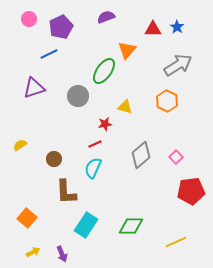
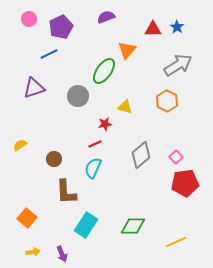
red pentagon: moved 6 px left, 8 px up
green diamond: moved 2 px right
yellow arrow: rotated 16 degrees clockwise
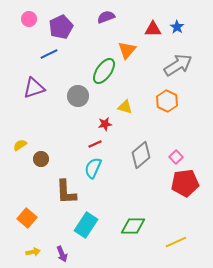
brown circle: moved 13 px left
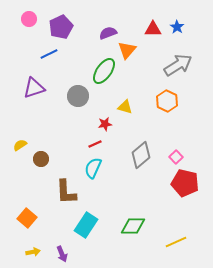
purple semicircle: moved 2 px right, 16 px down
red pentagon: rotated 20 degrees clockwise
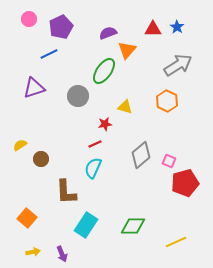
pink square: moved 7 px left, 4 px down; rotated 24 degrees counterclockwise
red pentagon: rotated 28 degrees counterclockwise
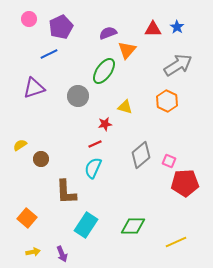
red pentagon: rotated 12 degrees clockwise
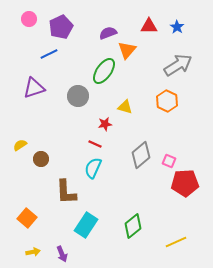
red triangle: moved 4 px left, 3 px up
red line: rotated 48 degrees clockwise
green diamond: rotated 40 degrees counterclockwise
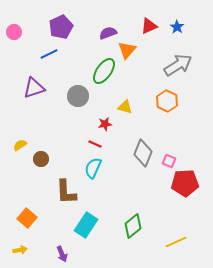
pink circle: moved 15 px left, 13 px down
red triangle: rotated 24 degrees counterclockwise
gray diamond: moved 2 px right, 2 px up; rotated 28 degrees counterclockwise
yellow arrow: moved 13 px left, 2 px up
